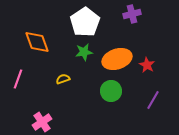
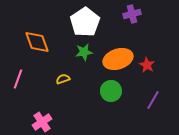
orange ellipse: moved 1 px right
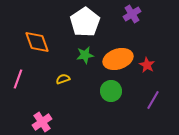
purple cross: rotated 18 degrees counterclockwise
green star: moved 1 px right, 3 px down
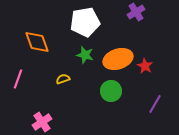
purple cross: moved 4 px right, 2 px up
white pentagon: rotated 24 degrees clockwise
green star: rotated 24 degrees clockwise
red star: moved 2 px left, 1 px down
purple line: moved 2 px right, 4 px down
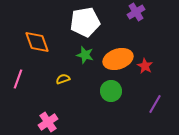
pink cross: moved 6 px right
